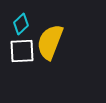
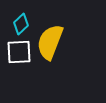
white square: moved 3 px left, 1 px down
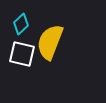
white square: moved 3 px right, 2 px down; rotated 16 degrees clockwise
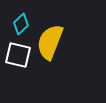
white square: moved 4 px left, 1 px down
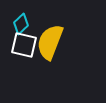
white square: moved 6 px right, 10 px up
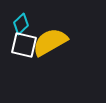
yellow semicircle: rotated 39 degrees clockwise
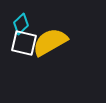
white square: moved 2 px up
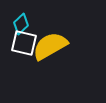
yellow semicircle: moved 4 px down
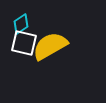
cyan diamond: rotated 10 degrees clockwise
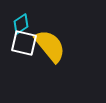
yellow semicircle: rotated 81 degrees clockwise
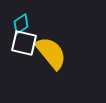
yellow semicircle: moved 1 px right, 7 px down
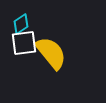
white square: rotated 20 degrees counterclockwise
